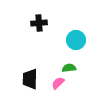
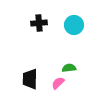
cyan circle: moved 2 px left, 15 px up
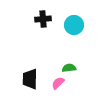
black cross: moved 4 px right, 4 px up
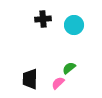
green semicircle: rotated 32 degrees counterclockwise
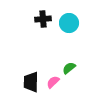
cyan circle: moved 5 px left, 2 px up
black trapezoid: moved 1 px right, 3 px down
pink semicircle: moved 5 px left, 1 px up
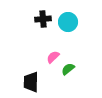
cyan circle: moved 1 px left, 1 px up
green semicircle: moved 1 px left, 1 px down
pink semicircle: moved 25 px up
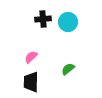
pink semicircle: moved 22 px left
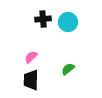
black trapezoid: moved 2 px up
